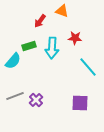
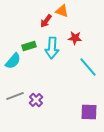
red arrow: moved 6 px right
purple square: moved 9 px right, 9 px down
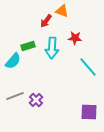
green rectangle: moved 1 px left
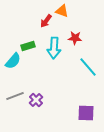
cyan arrow: moved 2 px right
purple square: moved 3 px left, 1 px down
